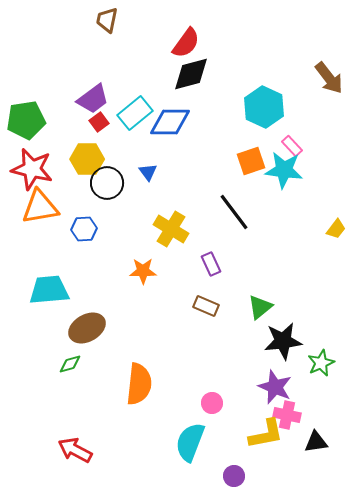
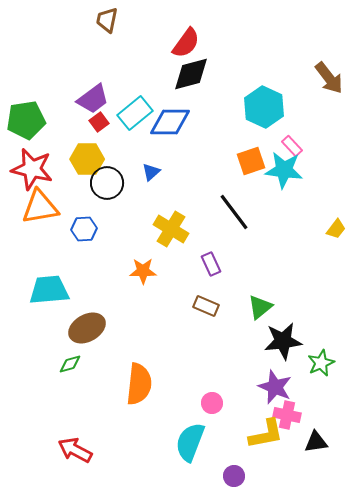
blue triangle: moved 3 px right; rotated 24 degrees clockwise
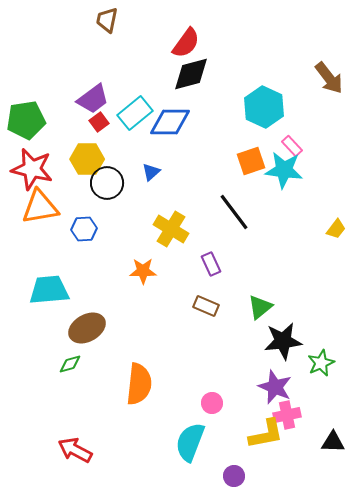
pink cross: rotated 24 degrees counterclockwise
black triangle: moved 17 px right; rotated 10 degrees clockwise
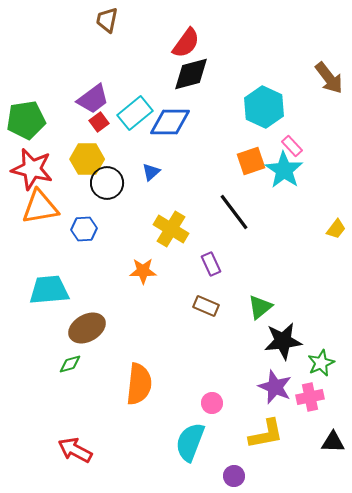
cyan star: rotated 27 degrees clockwise
pink cross: moved 23 px right, 18 px up
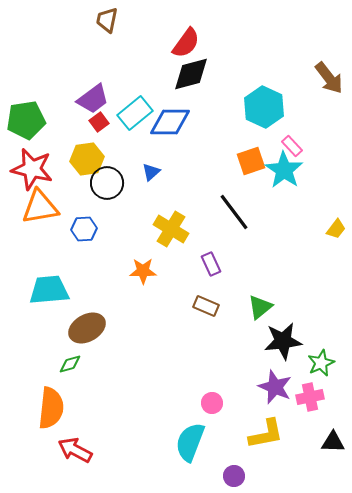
yellow hexagon: rotated 8 degrees counterclockwise
orange semicircle: moved 88 px left, 24 px down
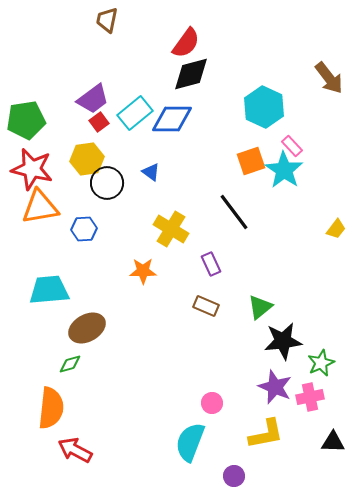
blue diamond: moved 2 px right, 3 px up
blue triangle: rotated 42 degrees counterclockwise
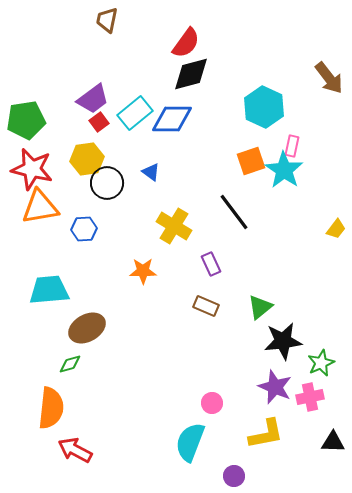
pink rectangle: rotated 55 degrees clockwise
yellow cross: moved 3 px right, 3 px up
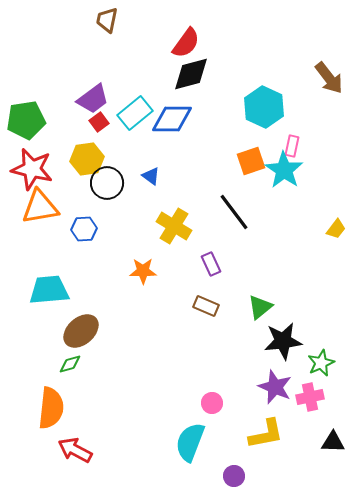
blue triangle: moved 4 px down
brown ellipse: moved 6 px left, 3 px down; rotated 12 degrees counterclockwise
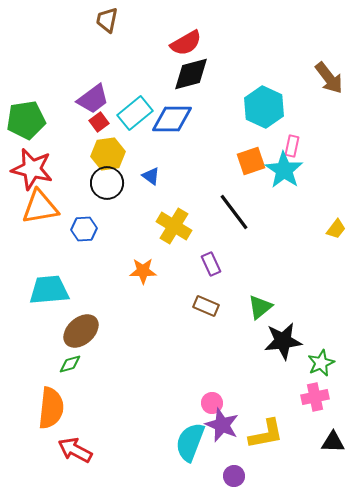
red semicircle: rotated 24 degrees clockwise
yellow hexagon: moved 21 px right, 5 px up
purple star: moved 53 px left, 38 px down
pink cross: moved 5 px right
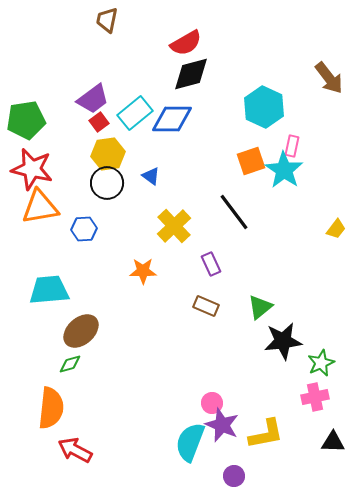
yellow cross: rotated 16 degrees clockwise
